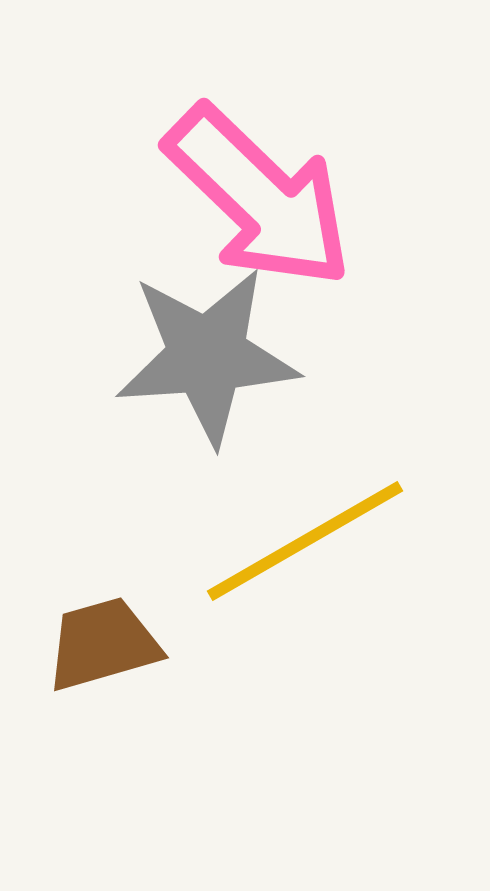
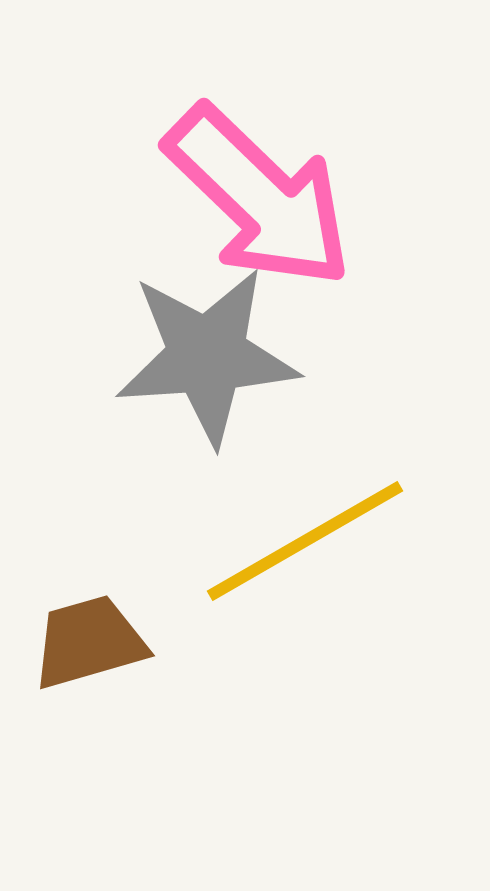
brown trapezoid: moved 14 px left, 2 px up
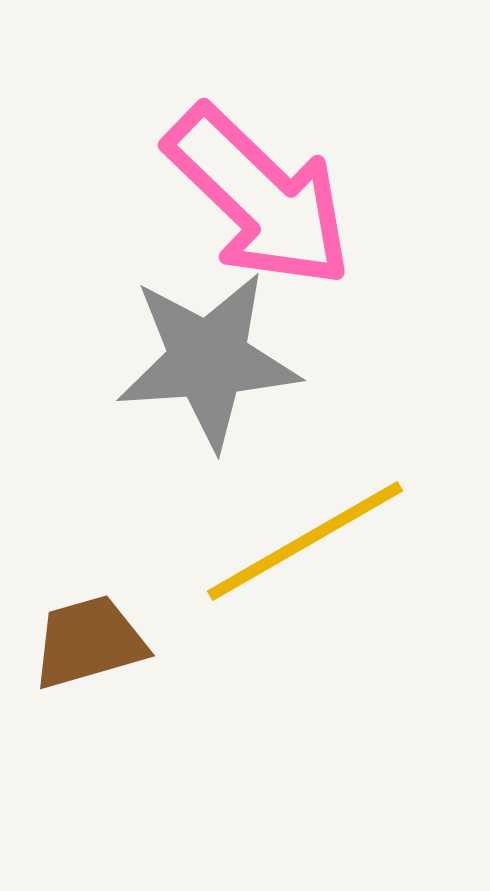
gray star: moved 1 px right, 4 px down
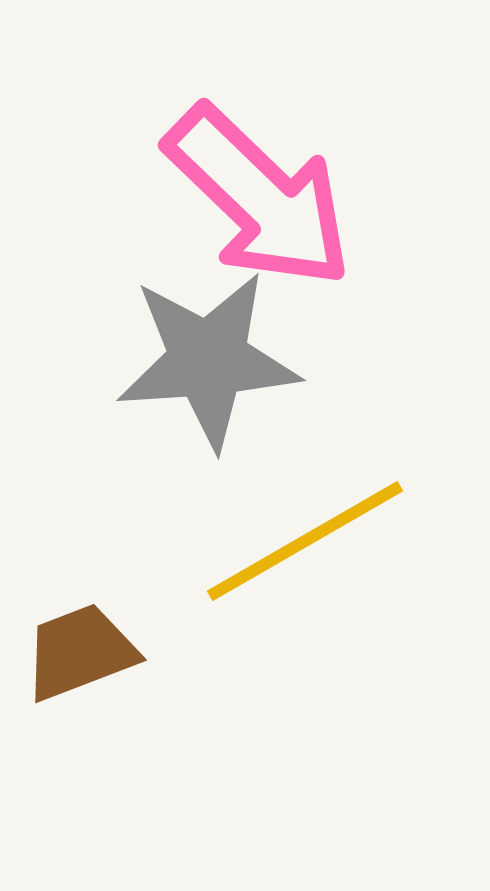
brown trapezoid: moved 9 px left, 10 px down; rotated 5 degrees counterclockwise
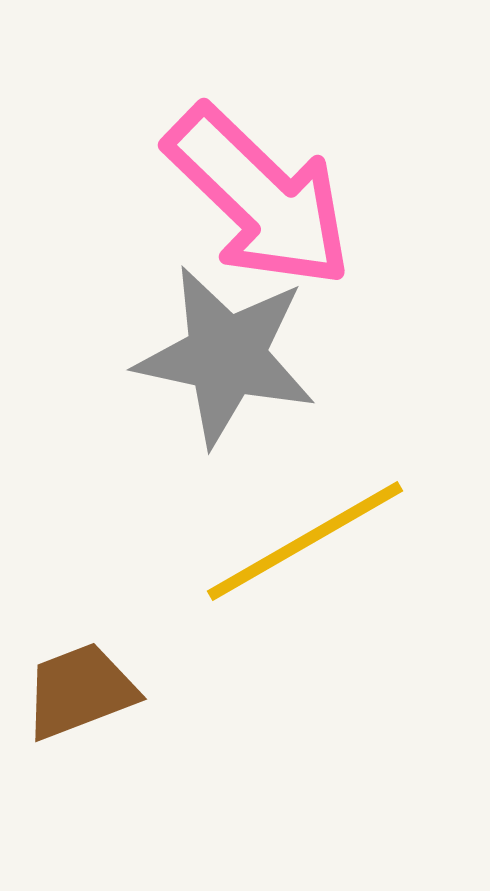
gray star: moved 18 px right, 4 px up; rotated 16 degrees clockwise
brown trapezoid: moved 39 px down
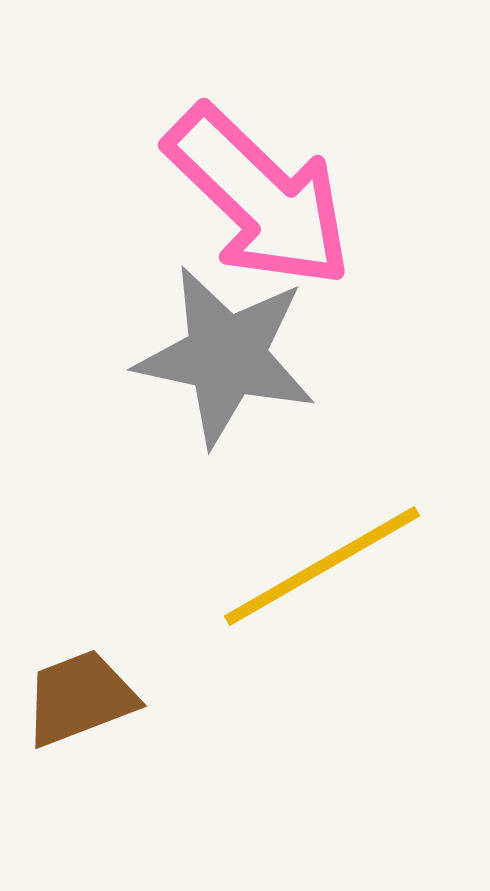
yellow line: moved 17 px right, 25 px down
brown trapezoid: moved 7 px down
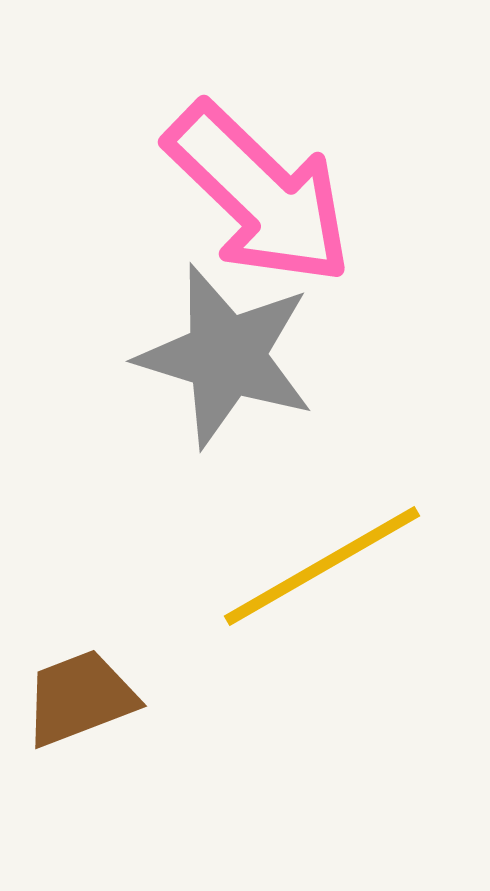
pink arrow: moved 3 px up
gray star: rotated 5 degrees clockwise
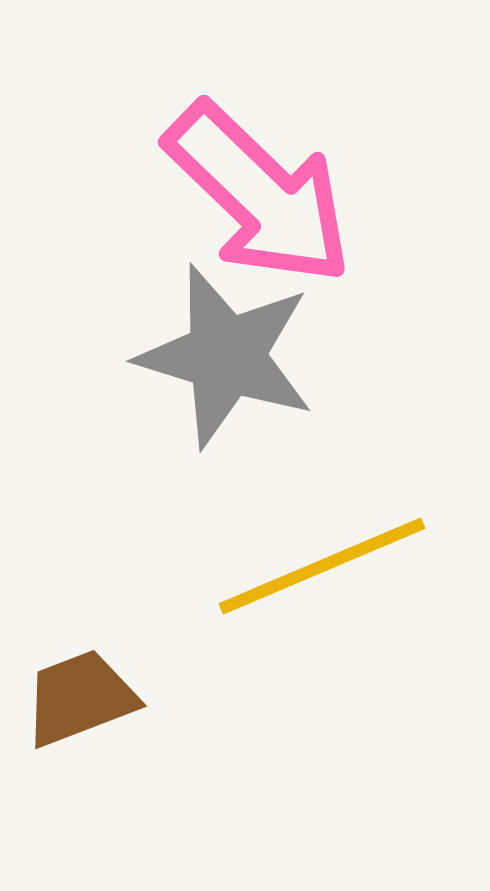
yellow line: rotated 7 degrees clockwise
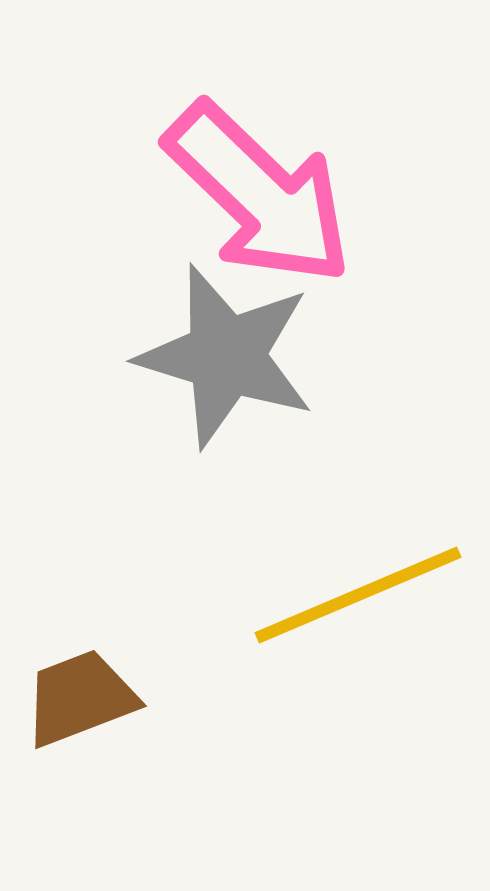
yellow line: moved 36 px right, 29 px down
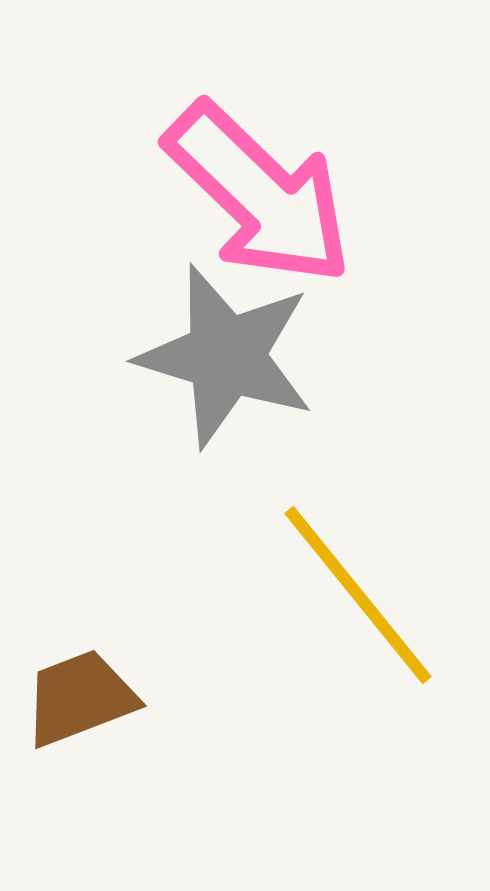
yellow line: rotated 74 degrees clockwise
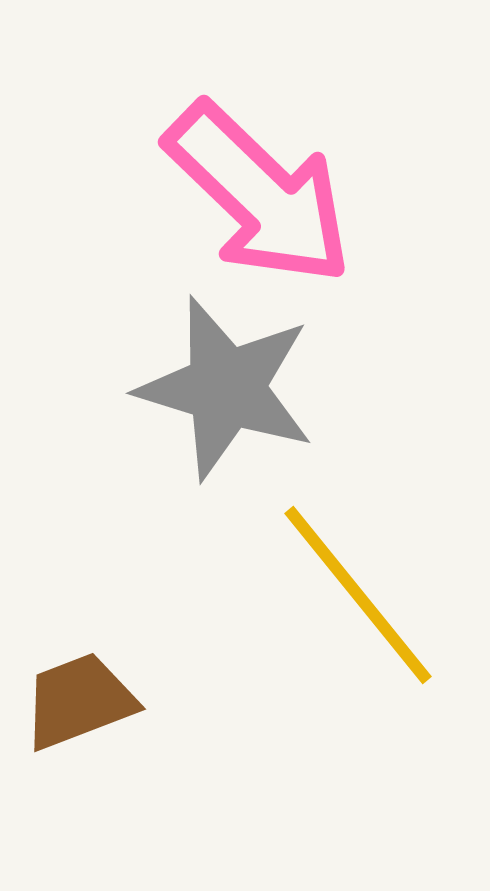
gray star: moved 32 px down
brown trapezoid: moved 1 px left, 3 px down
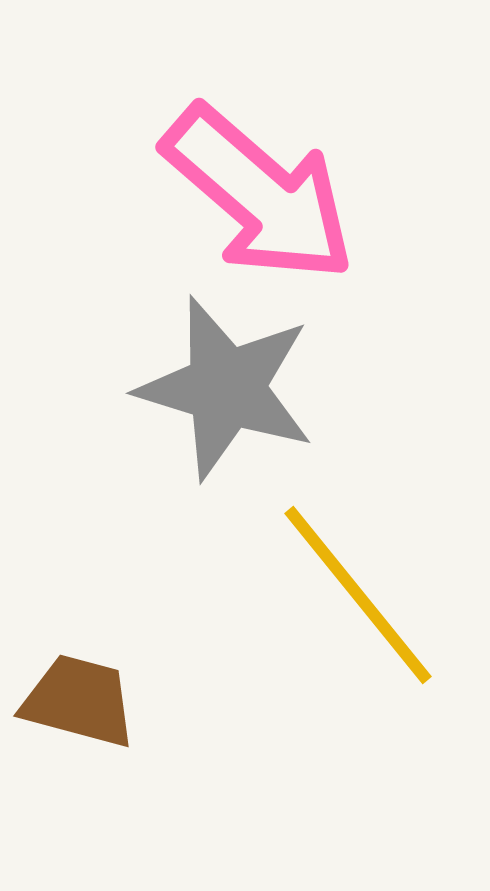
pink arrow: rotated 3 degrees counterclockwise
brown trapezoid: rotated 36 degrees clockwise
